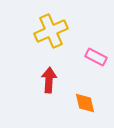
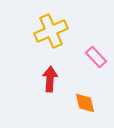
pink rectangle: rotated 20 degrees clockwise
red arrow: moved 1 px right, 1 px up
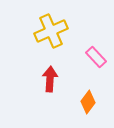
orange diamond: moved 3 px right, 1 px up; rotated 50 degrees clockwise
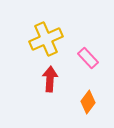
yellow cross: moved 5 px left, 8 px down
pink rectangle: moved 8 px left, 1 px down
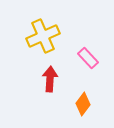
yellow cross: moved 3 px left, 3 px up
orange diamond: moved 5 px left, 2 px down
